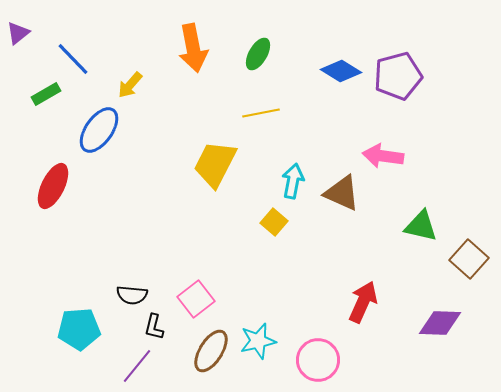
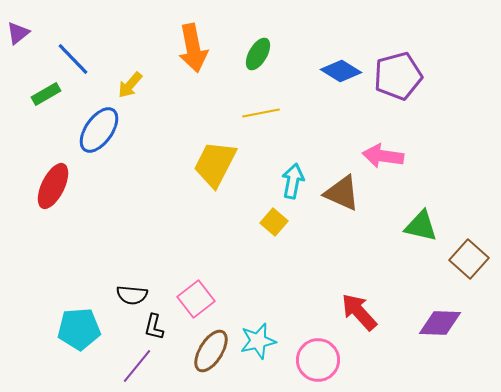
red arrow: moved 4 px left, 10 px down; rotated 66 degrees counterclockwise
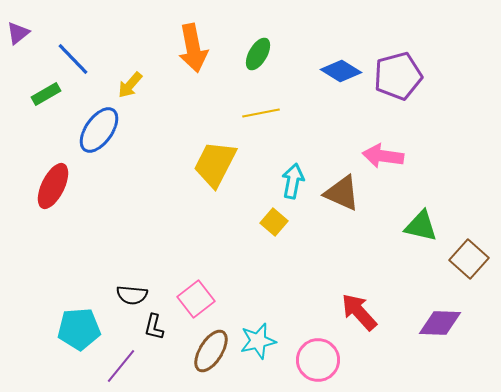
purple line: moved 16 px left
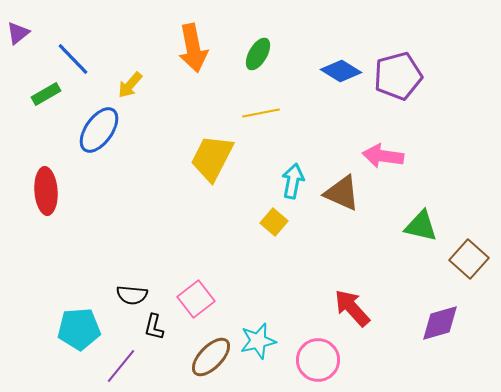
yellow trapezoid: moved 3 px left, 6 px up
red ellipse: moved 7 px left, 5 px down; rotated 30 degrees counterclockwise
red arrow: moved 7 px left, 4 px up
purple diamond: rotated 18 degrees counterclockwise
brown ellipse: moved 6 px down; rotated 12 degrees clockwise
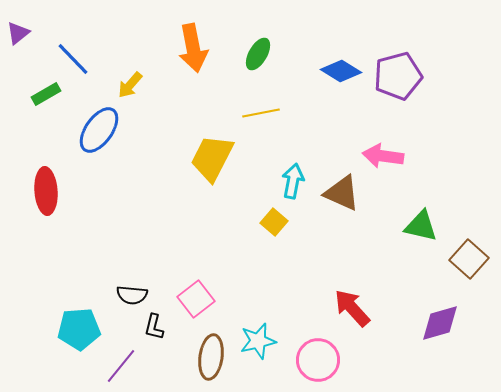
brown ellipse: rotated 36 degrees counterclockwise
